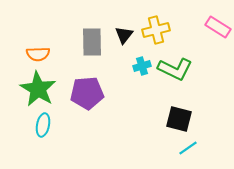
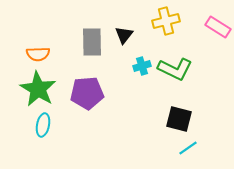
yellow cross: moved 10 px right, 9 px up
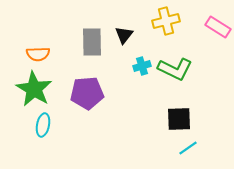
green star: moved 4 px left
black square: rotated 16 degrees counterclockwise
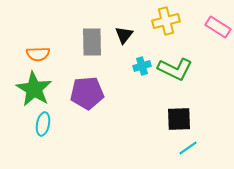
cyan ellipse: moved 1 px up
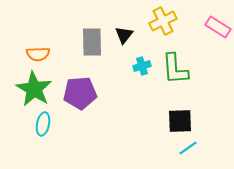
yellow cross: moved 3 px left; rotated 12 degrees counterclockwise
green L-shape: rotated 60 degrees clockwise
purple pentagon: moved 7 px left
black square: moved 1 px right, 2 px down
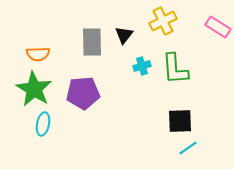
purple pentagon: moved 3 px right
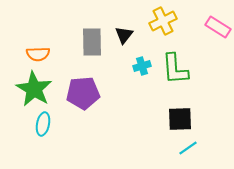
black square: moved 2 px up
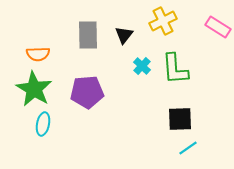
gray rectangle: moved 4 px left, 7 px up
cyan cross: rotated 30 degrees counterclockwise
purple pentagon: moved 4 px right, 1 px up
